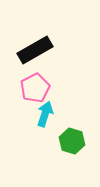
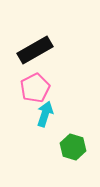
green hexagon: moved 1 px right, 6 px down
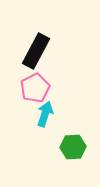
black rectangle: moved 1 px right, 1 px down; rotated 32 degrees counterclockwise
green hexagon: rotated 20 degrees counterclockwise
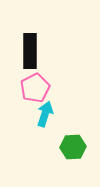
black rectangle: moved 6 px left; rotated 28 degrees counterclockwise
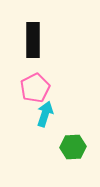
black rectangle: moved 3 px right, 11 px up
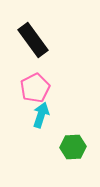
black rectangle: rotated 36 degrees counterclockwise
cyan arrow: moved 4 px left, 1 px down
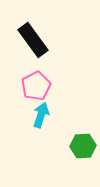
pink pentagon: moved 1 px right, 2 px up
green hexagon: moved 10 px right, 1 px up
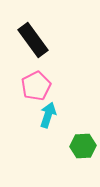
cyan arrow: moved 7 px right
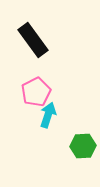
pink pentagon: moved 6 px down
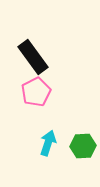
black rectangle: moved 17 px down
cyan arrow: moved 28 px down
